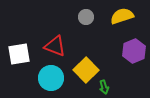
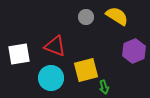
yellow semicircle: moved 5 px left; rotated 50 degrees clockwise
yellow square: rotated 30 degrees clockwise
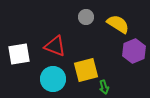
yellow semicircle: moved 1 px right, 8 px down
cyan circle: moved 2 px right, 1 px down
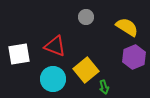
yellow semicircle: moved 9 px right, 3 px down
purple hexagon: moved 6 px down
yellow square: rotated 25 degrees counterclockwise
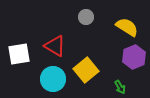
red triangle: rotated 10 degrees clockwise
green arrow: moved 16 px right; rotated 16 degrees counterclockwise
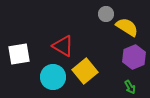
gray circle: moved 20 px right, 3 px up
red triangle: moved 8 px right
yellow square: moved 1 px left, 1 px down
cyan circle: moved 2 px up
green arrow: moved 10 px right
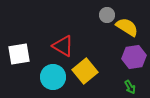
gray circle: moved 1 px right, 1 px down
purple hexagon: rotated 15 degrees clockwise
